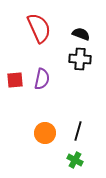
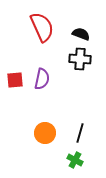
red semicircle: moved 3 px right, 1 px up
black line: moved 2 px right, 2 px down
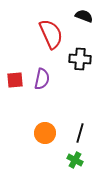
red semicircle: moved 9 px right, 7 px down
black semicircle: moved 3 px right, 18 px up
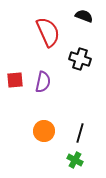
red semicircle: moved 3 px left, 2 px up
black cross: rotated 15 degrees clockwise
purple semicircle: moved 1 px right, 3 px down
orange circle: moved 1 px left, 2 px up
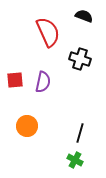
orange circle: moved 17 px left, 5 px up
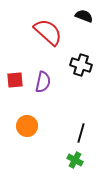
red semicircle: rotated 24 degrees counterclockwise
black cross: moved 1 px right, 6 px down
black line: moved 1 px right
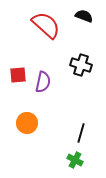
red semicircle: moved 2 px left, 7 px up
red square: moved 3 px right, 5 px up
orange circle: moved 3 px up
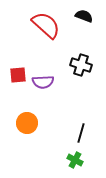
purple semicircle: rotated 75 degrees clockwise
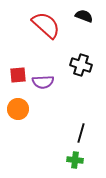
orange circle: moved 9 px left, 14 px up
green cross: rotated 21 degrees counterclockwise
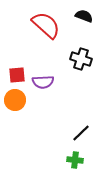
black cross: moved 6 px up
red square: moved 1 px left
orange circle: moved 3 px left, 9 px up
black line: rotated 30 degrees clockwise
